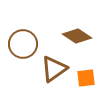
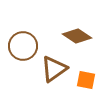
brown circle: moved 2 px down
orange square: moved 2 px down; rotated 18 degrees clockwise
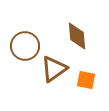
brown diamond: rotated 52 degrees clockwise
brown circle: moved 2 px right
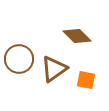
brown diamond: rotated 40 degrees counterclockwise
brown circle: moved 6 px left, 13 px down
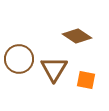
brown diamond: rotated 12 degrees counterclockwise
brown triangle: rotated 24 degrees counterclockwise
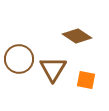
brown triangle: moved 1 px left
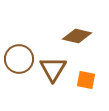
brown diamond: rotated 20 degrees counterclockwise
